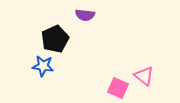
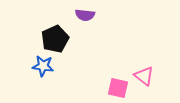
pink square: rotated 10 degrees counterclockwise
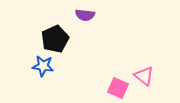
pink square: rotated 10 degrees clockwise
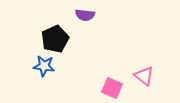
blue star: moved 1 px right
pink square: moved 6 px left
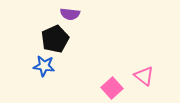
purple semicircle: moved 15 px left, 1 px up
pink square: rotated 25 degrees clockwise
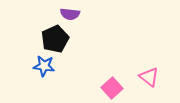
pink triangle: moved 5 px right, 1 px down
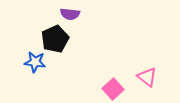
blue star: moved 9 px left, 4 px up
pink triangle: moved 2 px left
pink square: moved 1 px right, 1 px down
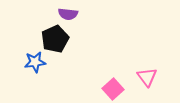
purple semicircle: moved 2 px left
blue star: rotated 15 degrees counterclockwise
pink triangle: rotated 15 degrees clockwise
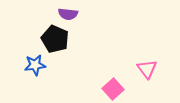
black pentagon: rotated 24 degrees counterclockwise
blue star: moved 3 px down
pink triangle: moved 8 px up
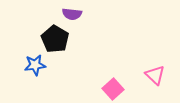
purple semicircle: moved 4 px right
black pentagon: rotated 8 degrees clockwise
pink triangle: moved 8 px right, 6 px down; rotated 10 degrees counterclockwise
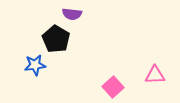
black pentagon: moved 1 px right
pink triangle: rotated 45 degrees counterclockwise
pink square: moved 2 px up
